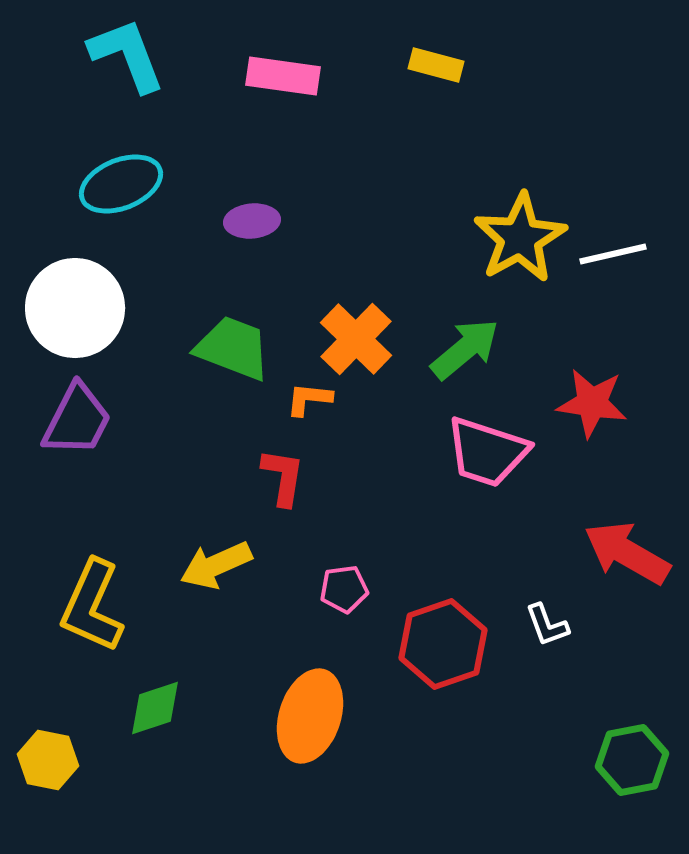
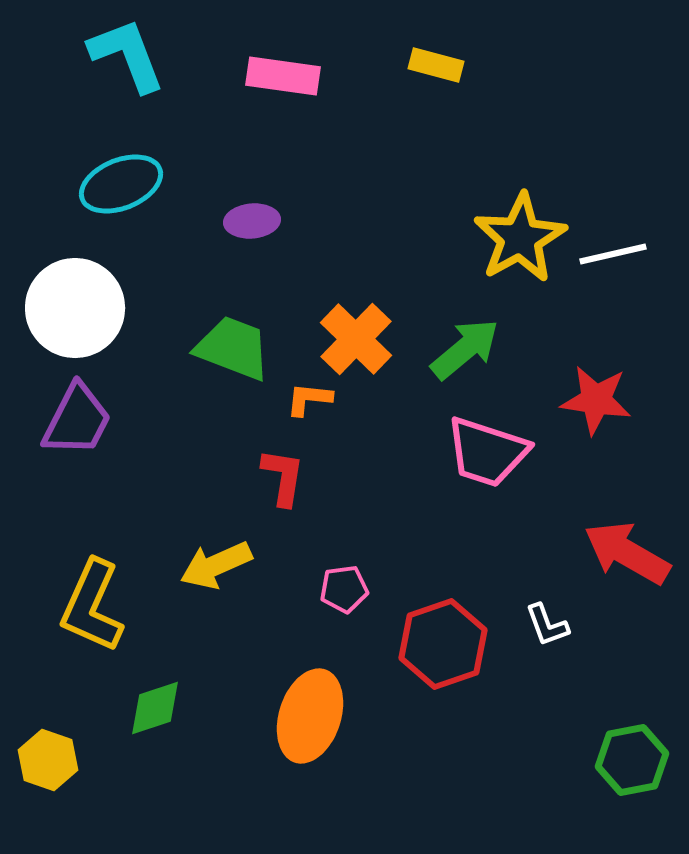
red star: moved 4 px right, 3 px up
yellow hexagon: rotated 8 degrees clockwise
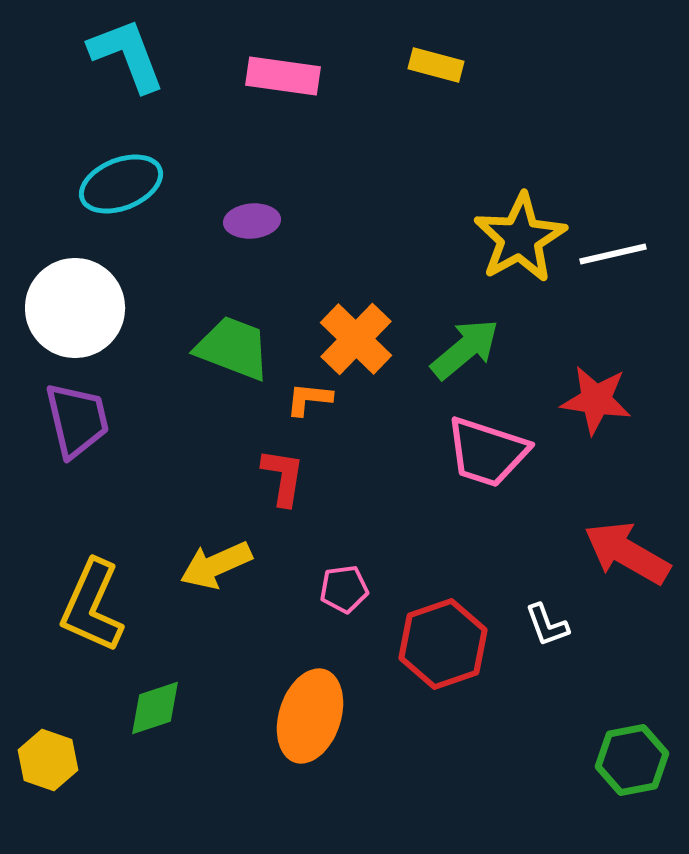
purple trapezoid: rotated 40 degrees counterclockwise
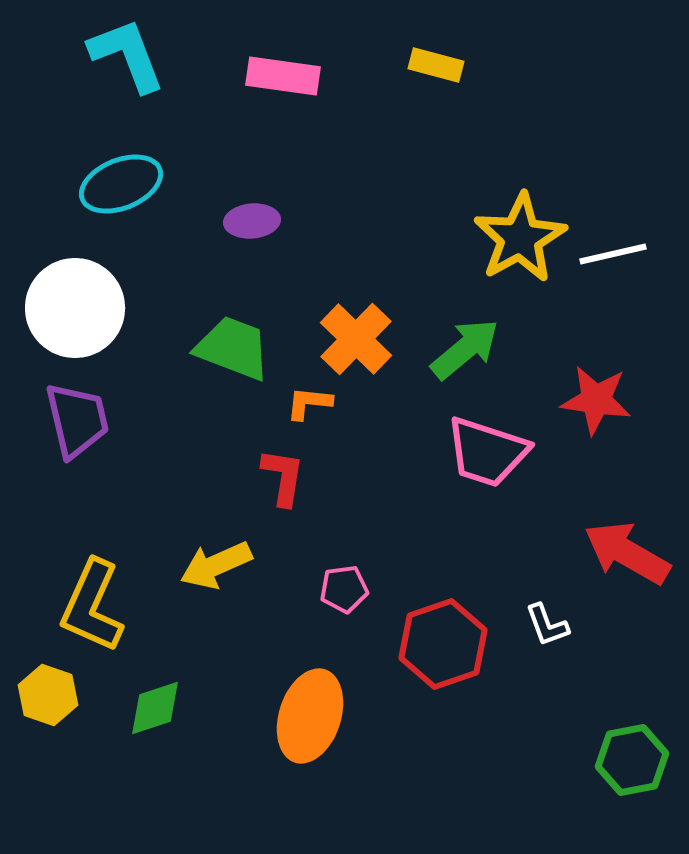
orange L-shape: moved 4 px down
yellow hexagon: moved 65 px up
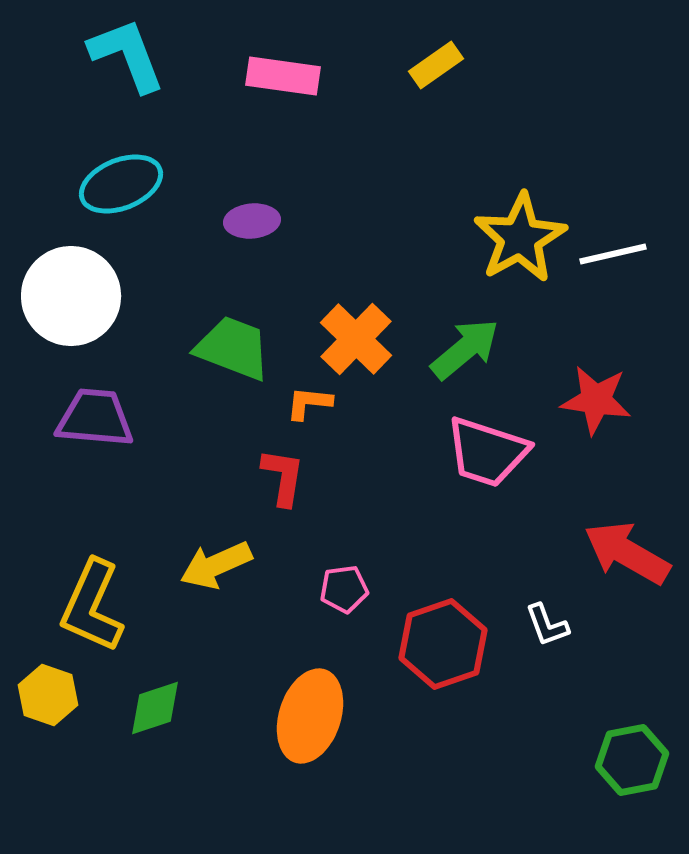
yellow rectangle: rotated 50 degrees counterclockwise
white circle: moved 4 px left, 12 px up
purple trapezoid: moved 18 px right, 2 px up; rotated 72 degrees counterclockwise
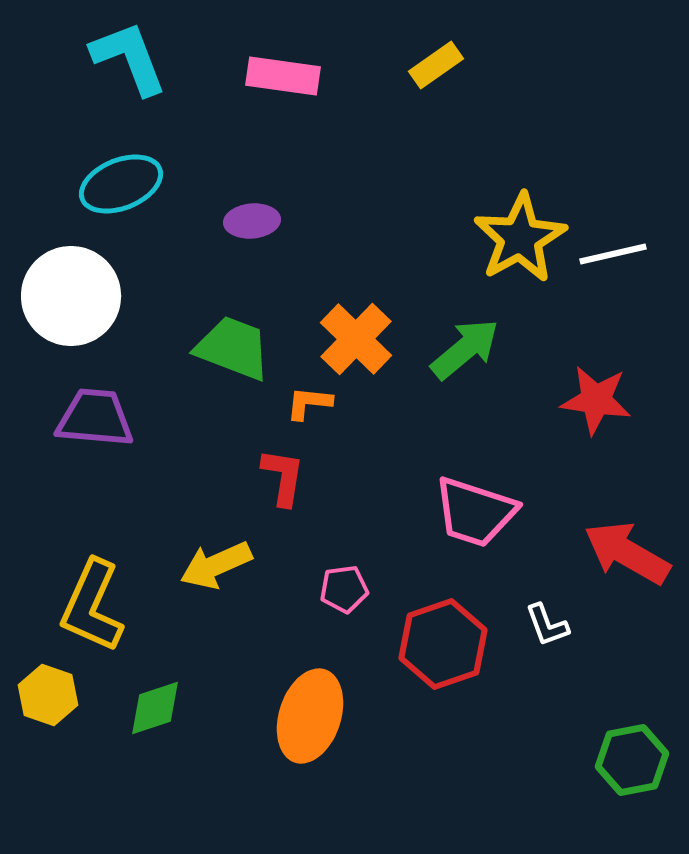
cyan L-shape: moved 2 px right, 3 px down
pink trapezoid: moved 12 px left, 60 px down
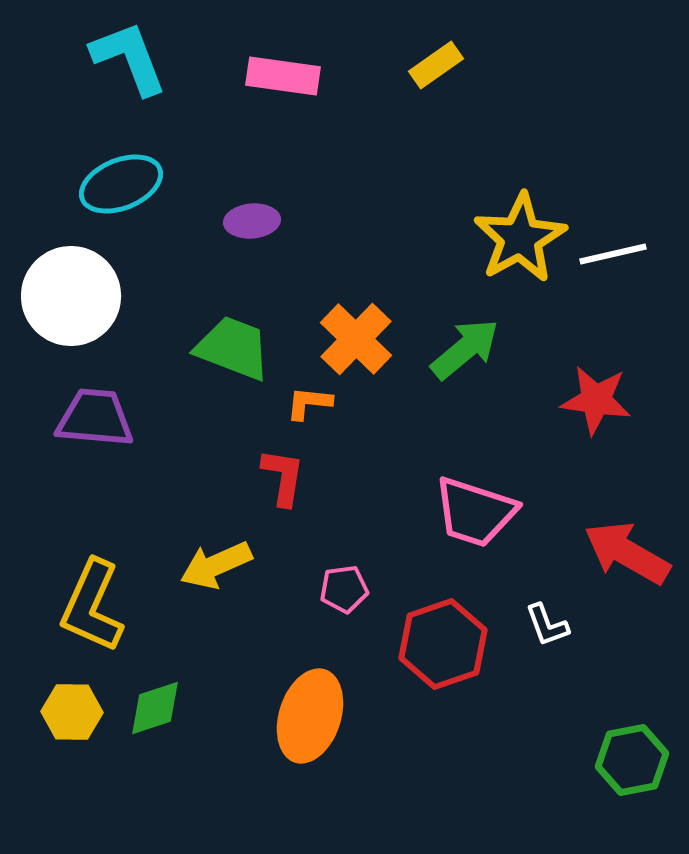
yellow hexagon: moved 24 px right, 17 px down; rotated 18 degrees counterclockwise
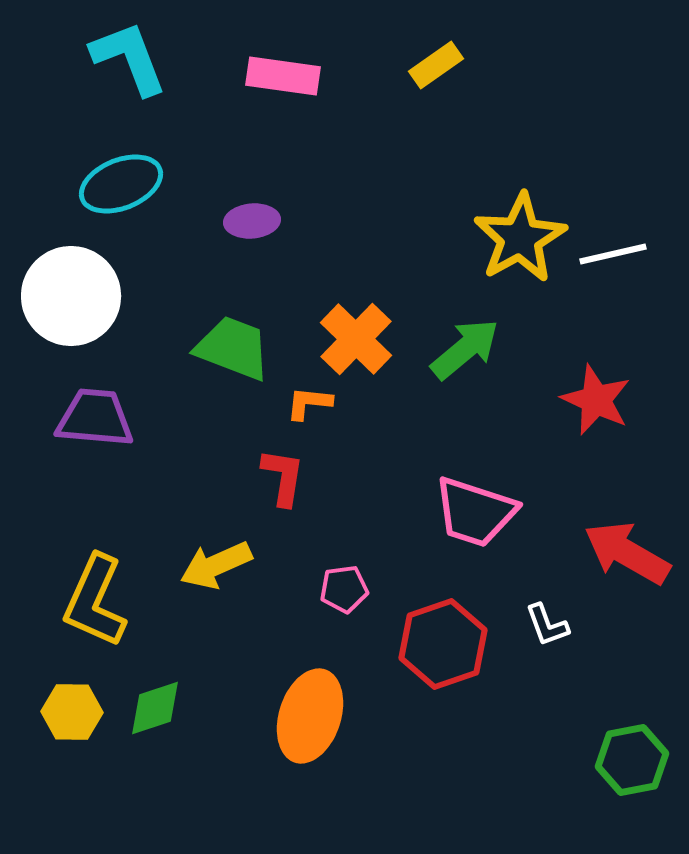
red star: rotated 16 degrees clockwise
yellow L-shape: moved 3 px right, 5 px up
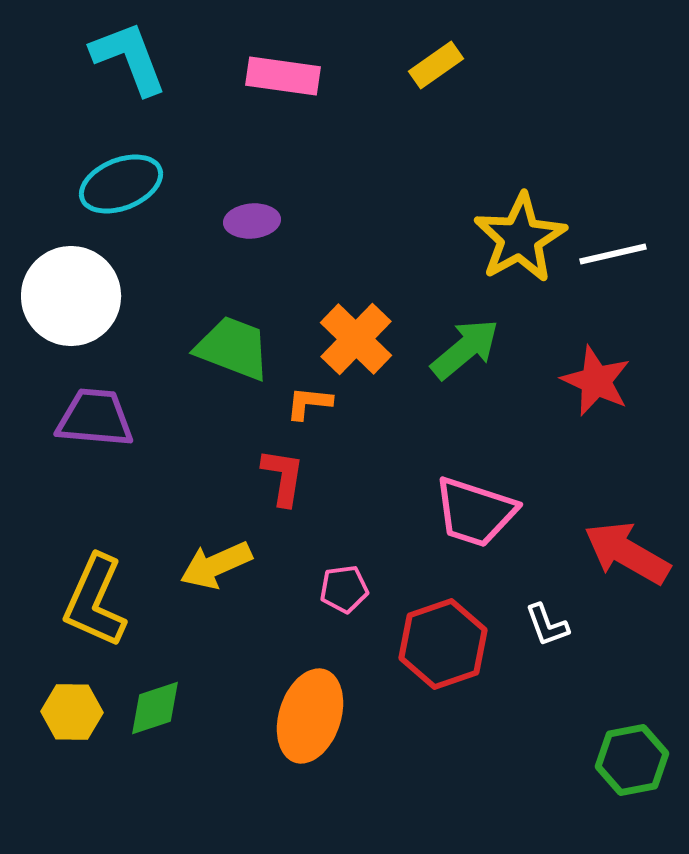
red star: moved 19 px up
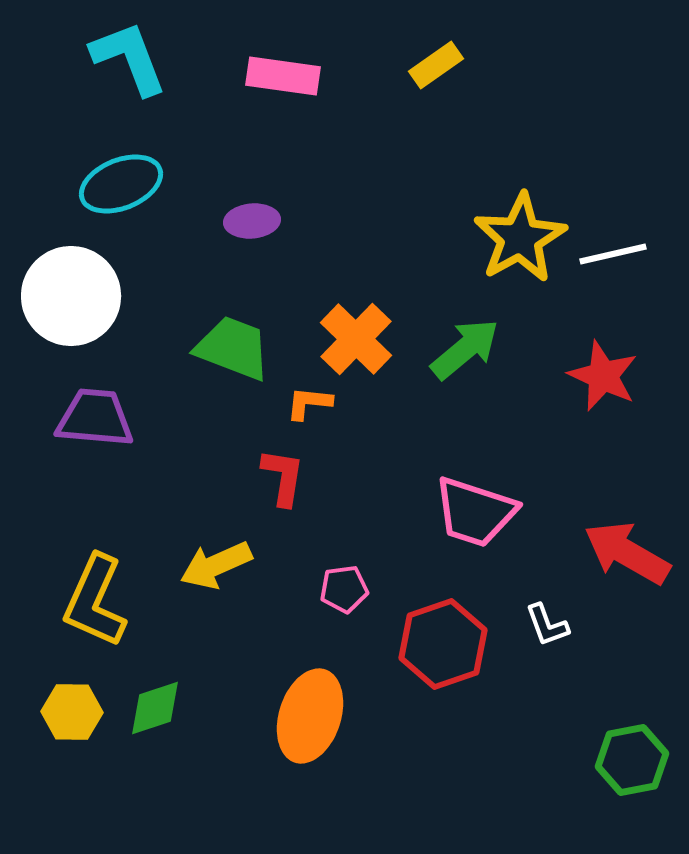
red star: moved 7 px right, 5 px up
